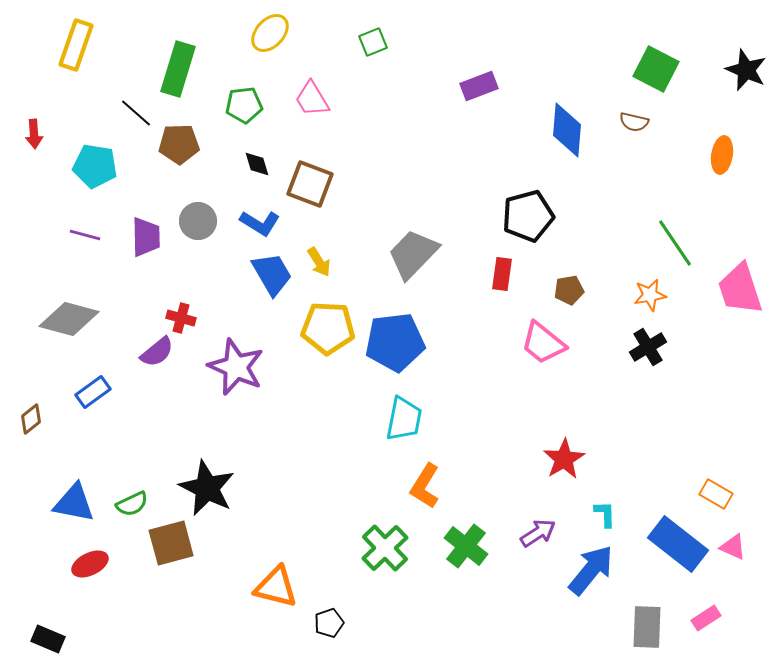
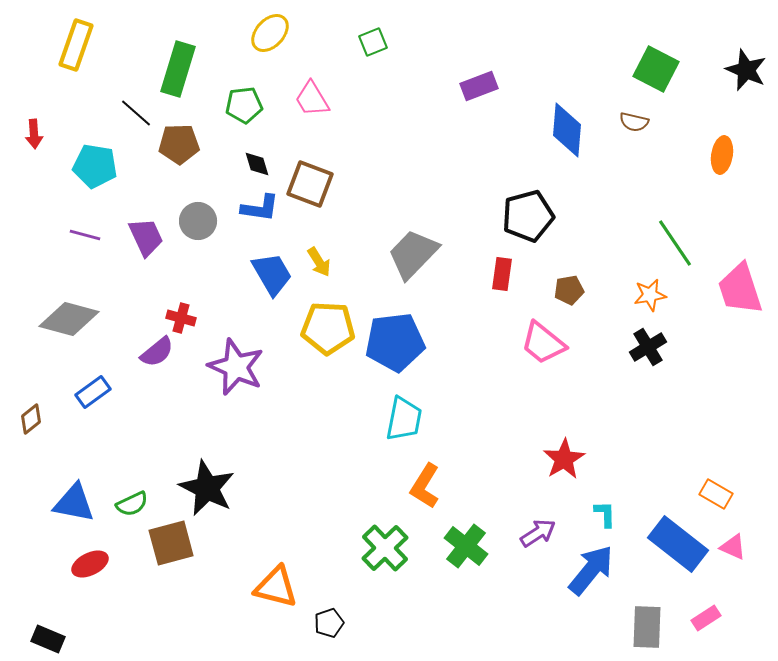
blue L-shape at (260, 223): moved 15 px up; rotated 24 degrees counterclockwise
purple trapezoid at (146, 237): rotated 24 degrees counterclockwise
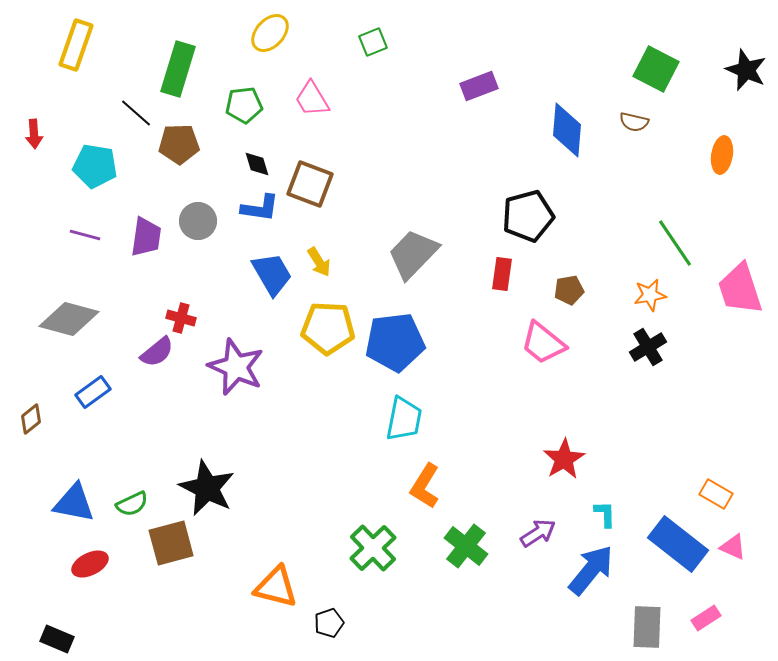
purple trapezoid at (146, 237): rotated 33 degrees clockwise
green cross at (385, 548): moved 12 px left
black rectangle at (48, 639): moved 9 px right
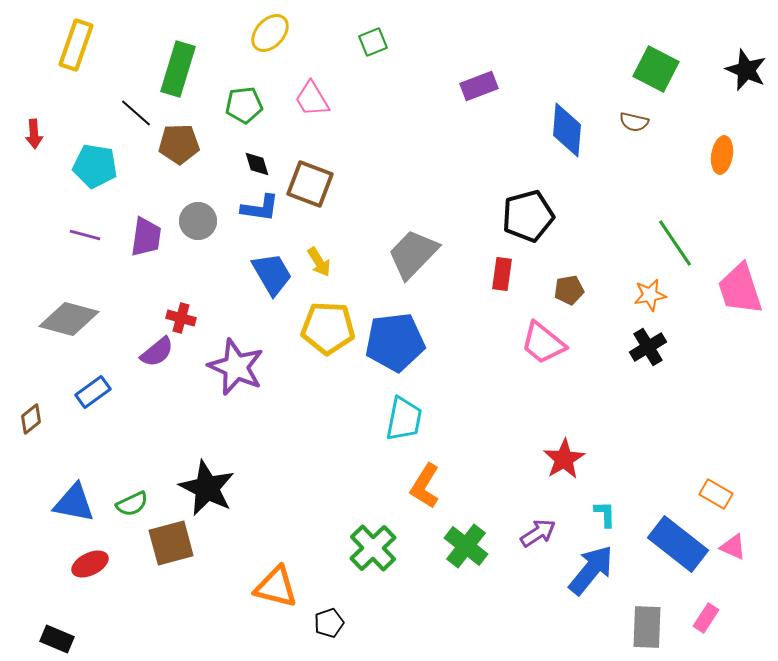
pink rectangle at (706, 618): rotated 24 degrees counterclockwise
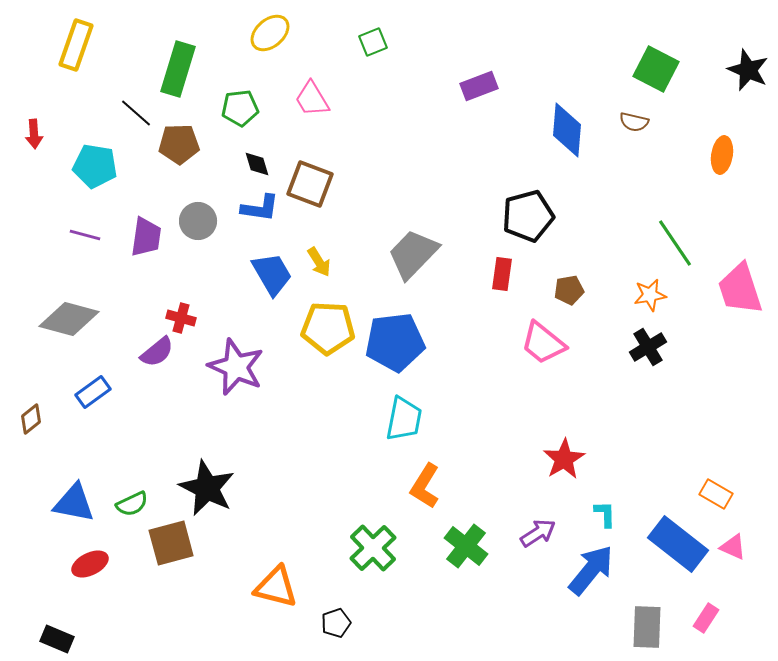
yellow ellipse at (270, 33): rotated 6 degrees clockwise
black star at (746, 70): moved 2 px right
green pentagon at (244, 105): moved 4 px left, 3 px down
black pentagon at (329, 623): moved 7 px right
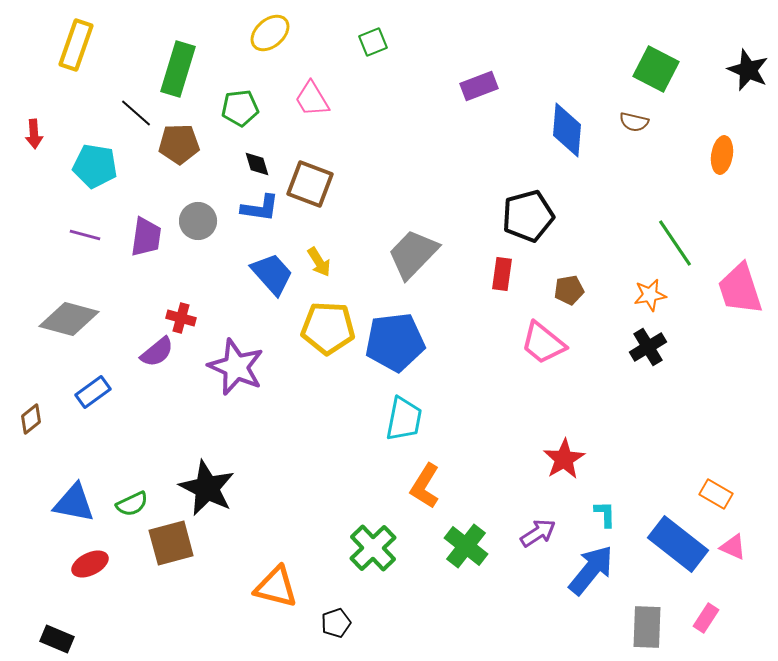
blue trapezoid at (272, 274): rotated 12 degrees counterclockwise
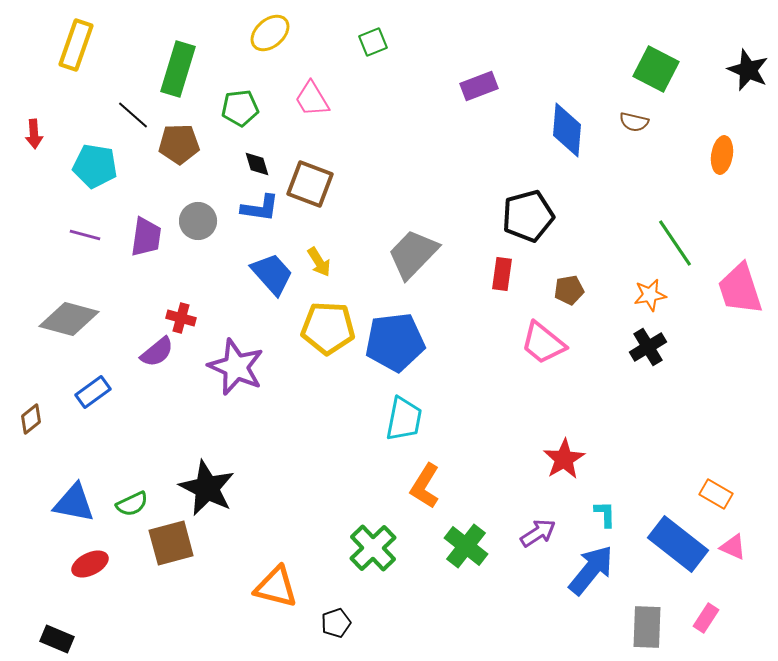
black line at (136, 113): moved 3 px left, 2 px down
